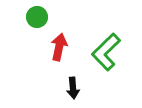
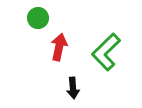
green circle: moved 1 px right, 1 px down
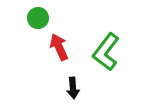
red arrow: rotated 36 degrees counterclockwise
green L-shape: rotated 9 degrees counterclockwise
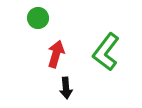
red arrow: moved 3 px left, 7 px down; rotated 40 degrees clockwise
black arrow: moved 7 px left
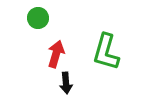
green L-shape: rotated 21 degrees counterclockwise
black arrow: moved 5 px up
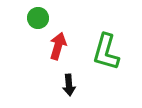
red arrow: moved 2 px right, 8 px up
black arrow: moved 3 px right, 2 px down
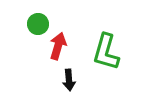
green circle: moved 6 px down
black arrow: moved 5 px up
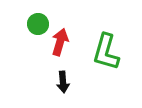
red arrow: moved 2 px right, 4 px up
black arrow: moved 6 px left, 2 px down
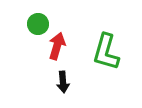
red arrow: moved 3 px left, 4 px down
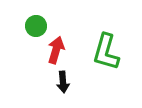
green circle: moved 2 px left, 2 px down
red arrow: moved 1 px left, 4 px down
